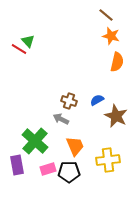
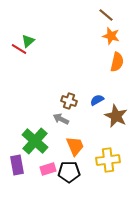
green triangle: rotated 32 degrees clockwise
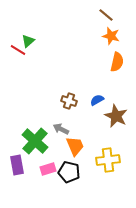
red line: moved 1 px left, 1 px down
gray arrow: moved 10 px down
black pentagon: rotated 15 degrees clockwise
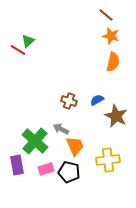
orange semicircle: moved 4 px left
pink rectangle: moved 2 px left
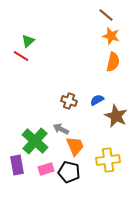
red line: moved 3 px right, 6 px down
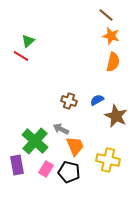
yellow cross: rotated 20 degrees clockwise
pink rectangle: rotated 42 degrees counterclockwise
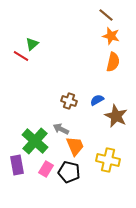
green triangle: moved 4 px right, 3 px down
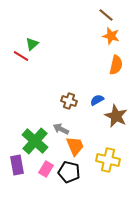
orange semicircle: moved 3 px right, 3 px down
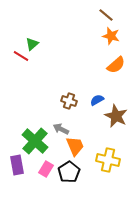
orange semicircle: rotated 36 degrees clockwise
black pentagon: rotated 25 degrees clockwise
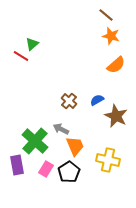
brown cross: rotated 21 degrees clockwise
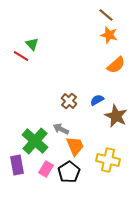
orange star: moved 2 px left, 1 px up
green triangle: rotated 32 degrees counterclockwise
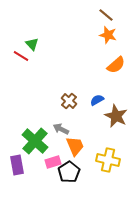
orange star: moved 1 px left
pink rectangle: moved 7 px right, 7 px up; rotated 42 degrees clockwise
